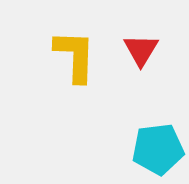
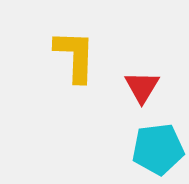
red triangle: moved 1 px right, 37 px down
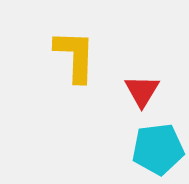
red triangle: moved 4 px down
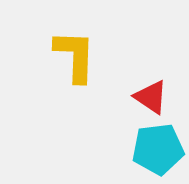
red triangle: moved 9 px right, 6 px down; rotated 27 degrees counterclockwise
